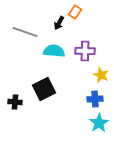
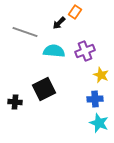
black arrow: rotated 16 degrees clockwise
purple cross: rotated 24 degrees counterclockwise
cyan star: rotated 18 degrees counterclockwise
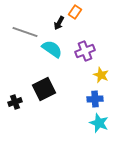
black arrow: rotated 16 degrees counterclockwise
cyan semicircle: moved 2 px left, 2 px up; rotated 30 degrees clockwise
black cross: rotated 24 degrees counterclockwise
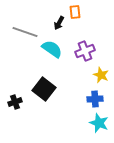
orange rectangle: rotated 40 degrees counterclockwise
black square: rotated 25 degrees counterclockwise
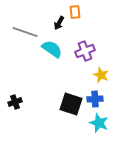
black square: moved 27 px right, 15 px down; rotated 20 degrees counterclockwise
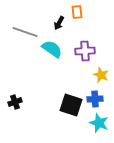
orange rectangle: moved 2 px right
purple cross: rotated 18 degrees clockwise
black square: moved 1 px down
